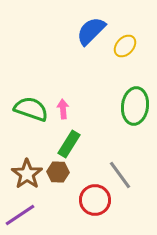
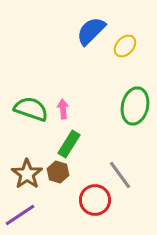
green ellipse: rotated 6 degrees clockwise
brown hexagon: rotated 15 degrees clockwise
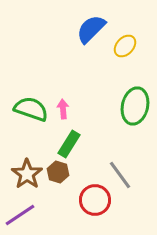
blue semicircle: moved 2 px up
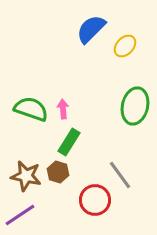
green rectangle: moved 2 px up
brown star: moved 1 px left, 2 px down; rotated 24 degrees counterclockwise
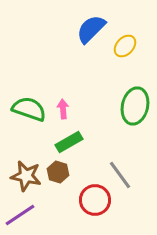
green semicircle: moved 2 px left
green rectangle: rotated 28 degrees clockwise
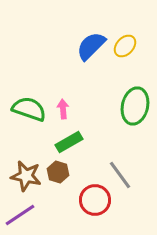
blue semicircle: moved 17 px down
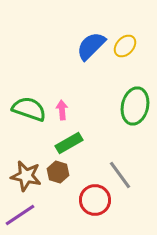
pink arrow: moved 1 px left, 1 px down
green rectangle: moved 1 px down
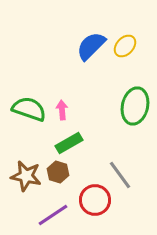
purple line: moved 33 px right
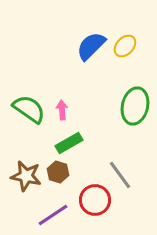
green semicircle: rotated 16 degrees clockwise
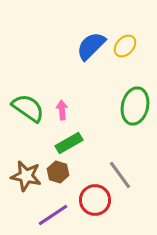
green semicircle: moved 1 px left, 1 px up
